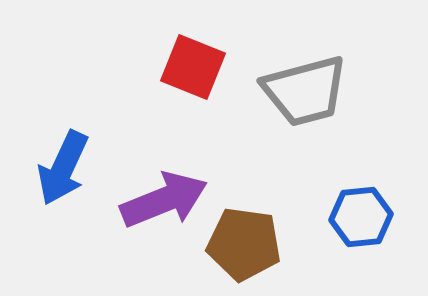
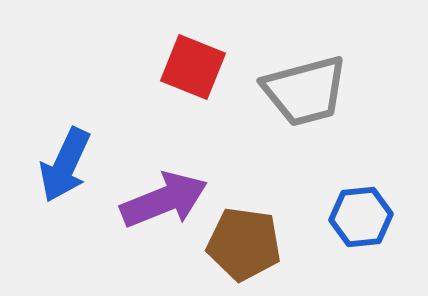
blue arrow: moved 2 px right, 3 px up
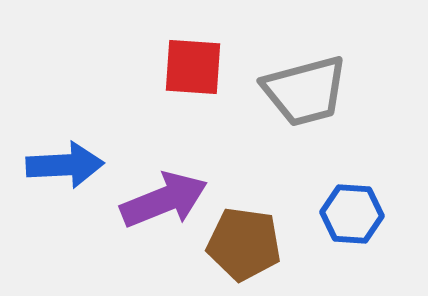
red square: rotated 18 degrees counterclockwise
blue arrow: rotated 118 degrees counterclockwise
blue hexagon: moved 9 px left, 3 px up; rotated 10 degrees clockwise
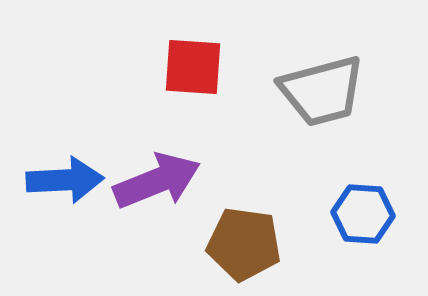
gray trapezoid: moved 17 px right
blue arrow: moved 15 px down
purple arrow: moved 7 px left, 19 px up
blue hexagon: moved 11 px right
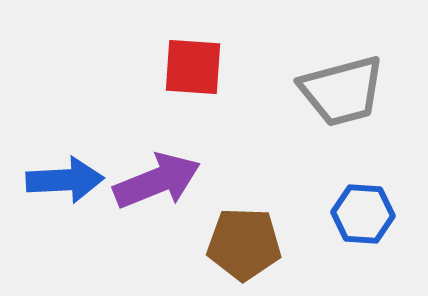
gray trapezoid: moved 20 px right
brown pentagon: rotated 6 degrees counterclockwise
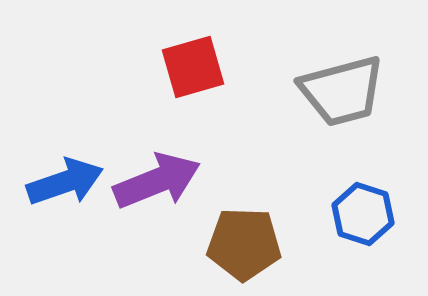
red square: rotated 20 degrees counterclockwise
blue arrow: moved 2 px down; rotated 16 degrees counterclockwise
blue hexagon: rotated 14 degrees clockwise
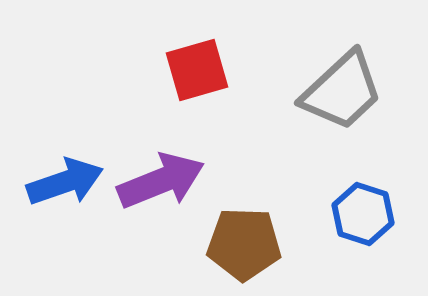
red square: moved 4 px right, 3 px down
gray trapezoid: rotated 28 degrees counterclockwise
purple arrow: moved 4 px right
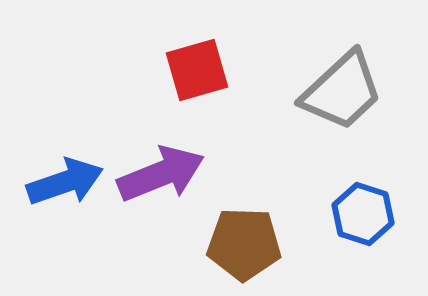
purple arrow: moved 7 px up
